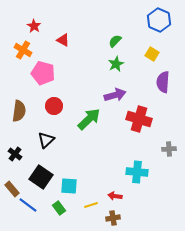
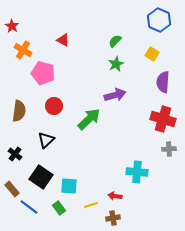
red star: moved 22 px left
red cross: moved 24 px right
blue line: moved 1 px right, 2 px down
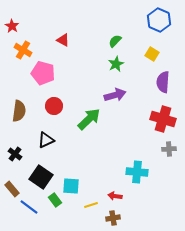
black triangle: rotated 18 degrees clockwise
cyan square: moved 2 px right
green rectangle: moved 4 px left, 8 px up
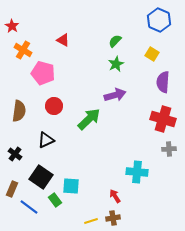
brown rectangle: rotated 63 degrees clockwise
red arrow: rotated 48 degrees clockwise
yellow line: moved 16 px down
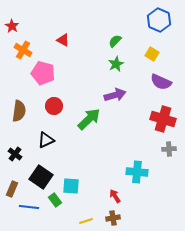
purple semicircle: moved 2 px left; rotated 70 degrees counterclockwise
blue line: rotated 30 degrees counterclockwise
yellow line: moved 5 px left
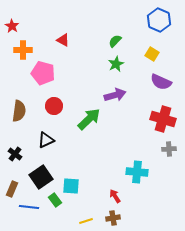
orange cross: rotated 30 degrees counterclockwise
black square: rotated 20 degrees clockwise
